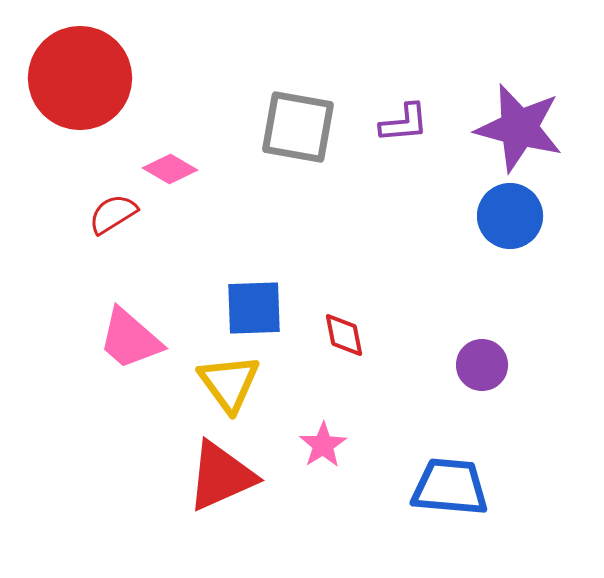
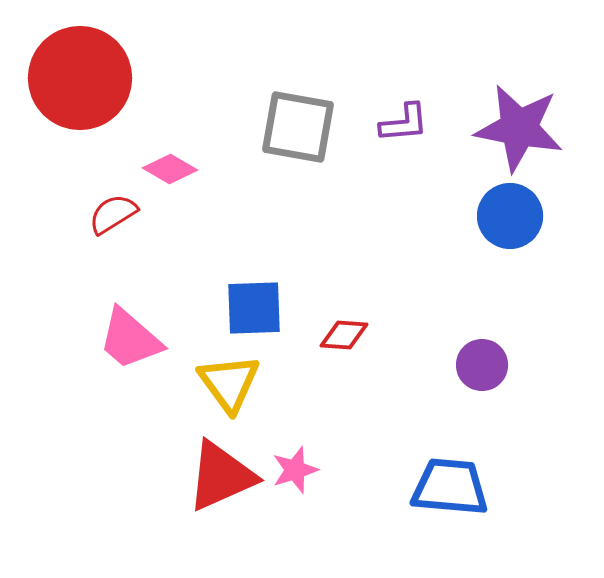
purple star: rotated 4 degrees counterclockwise
red diamond: rotated 75 degrees counterclockwise
pink star: moved 28 px left, 25 px down; rotated 15 degrees clockwise
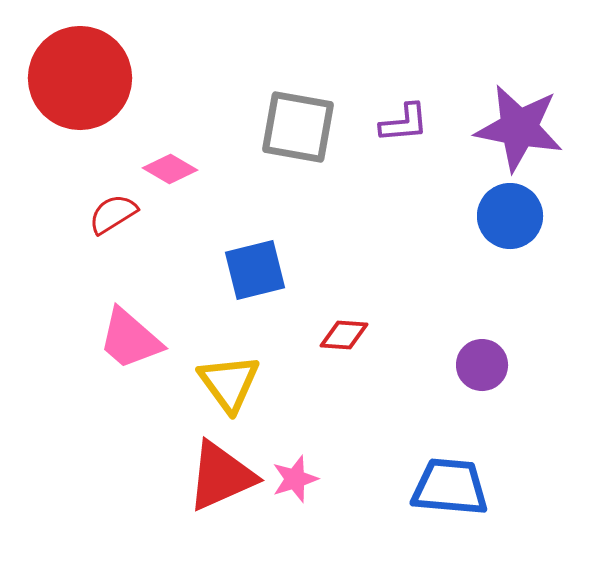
blue square: moved 1 px right, 38 px up; rotated 12 degrees counterclockwise
pink star: moved 9 px down
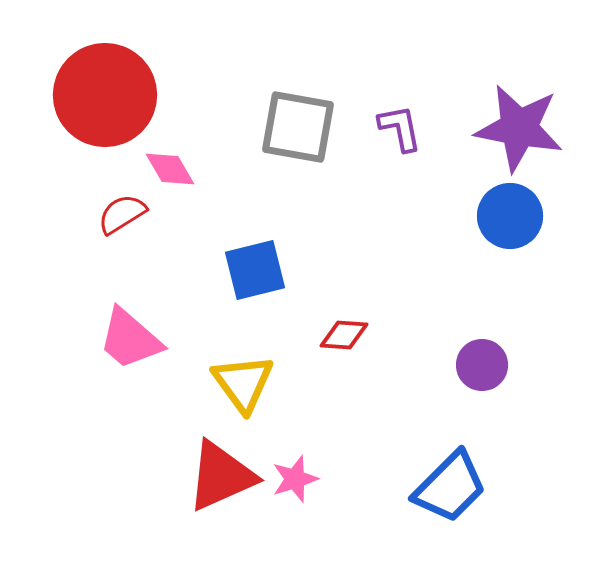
red circle: moved 25 px right, 17 px down
purple L-shape: moved 4 px left, 5 px down; rotated 96 degrees counterclockwise
pink diamond: rotated 30 degrees clockwise
red semicircle: moved 9 px right
yellow triangle: moved 14 px right
blue trapezoid: rotated 130 degrees clockwise
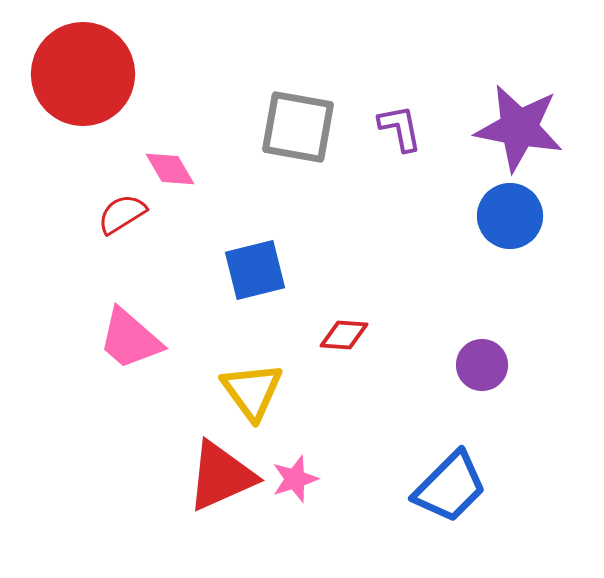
red circle: moved 22 px left, 21 px up
yellow triangle: moved 9 px right, 8 px down
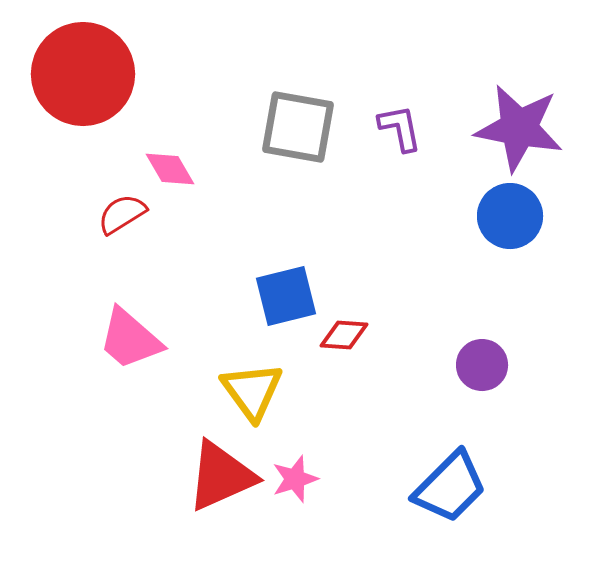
blue square: moved 31 px right, 26 px down
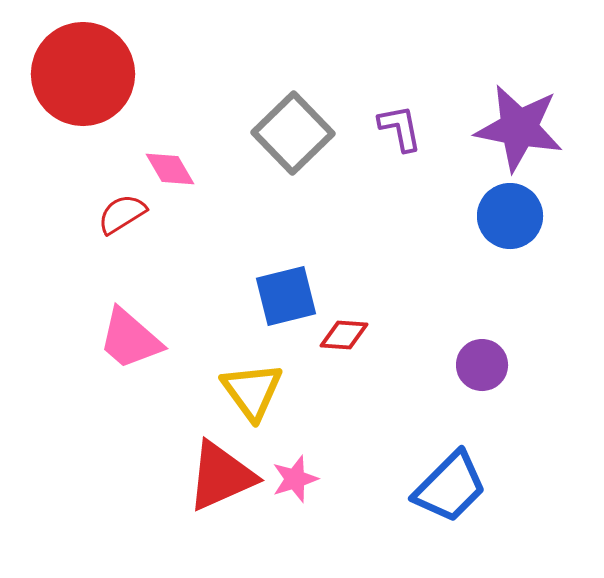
gray square: moved 5 px left, 6 px down; rotated 36 degrees clockwise
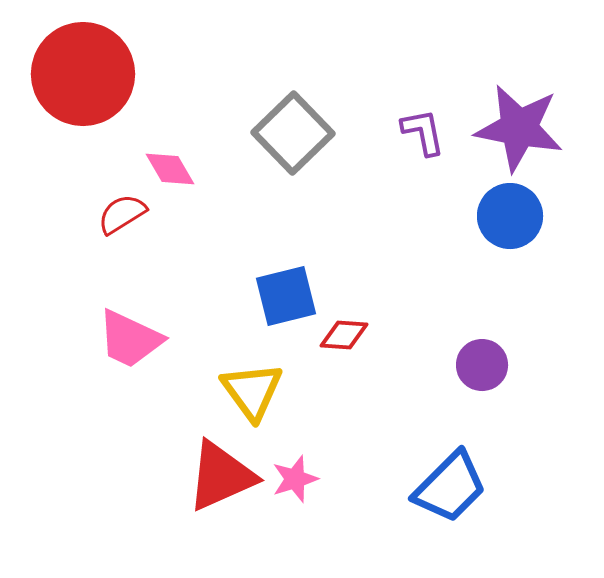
purple L-shape: moved 23 px right, 4 px down
pink trapezoid: rotated 16 degrees counterclockwise
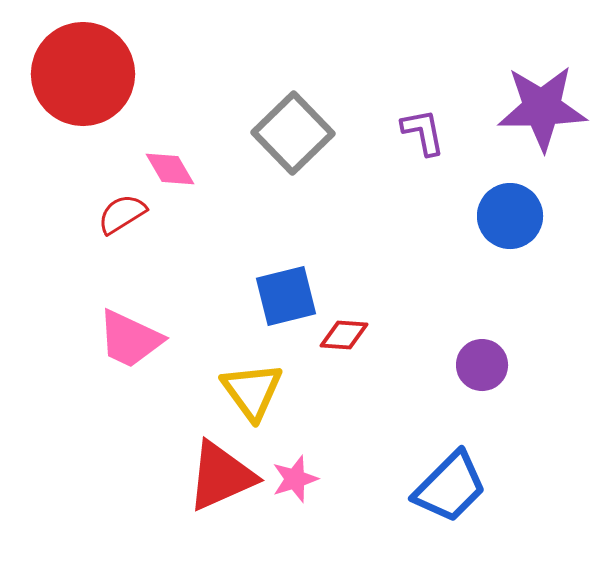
purple star: moved 23 px right, 20 px up; rotated 12 degrees counterclockwise
